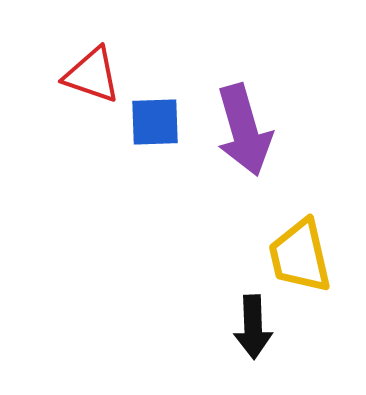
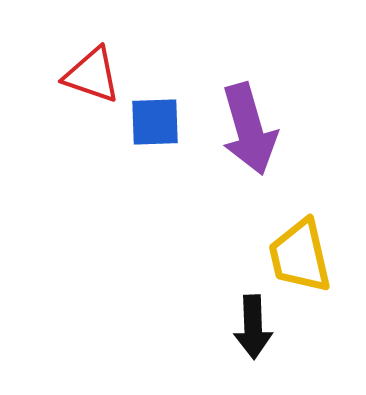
purple arrow: moved 5 px right, 1 px up
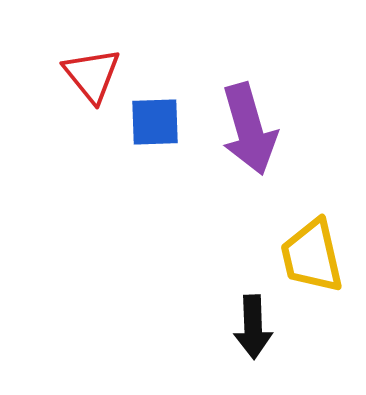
red triangle: rotated 32 degrees clockwise
yellow trapezoid: moved 12 px right
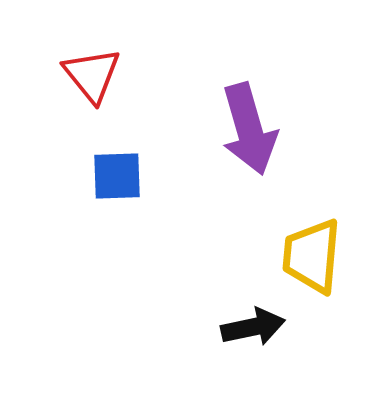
blue square: moved 38 px left, 54 px down
yellow trapezoid: rotated 18 degrees clockwise
black arrow: rotated 100 degrees counterclockwise
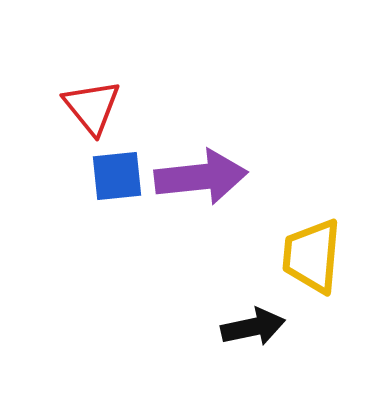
red triangle: moved 32 px down
purple arrow: moved 48 px left, 48 px down; rotated 80 degrees counterclockwise
blue square: rotated 4 degrees counterclockwise
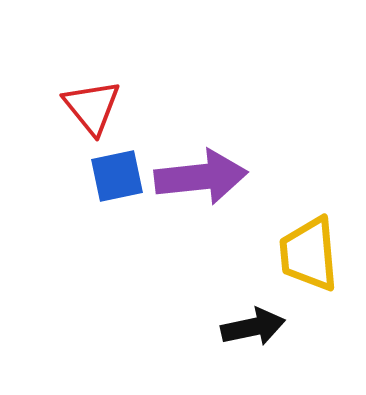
blue square: rotated 6 degrees counterclockwise
yellow trapezoid: moved 3 px left, 2 px up; rotated 10 degrees counterclockwise
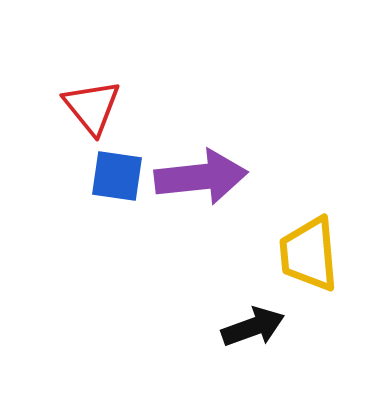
blue square: rotated 20 degrees clockwise
black arrow: rotated 8 degrees counterclockwise
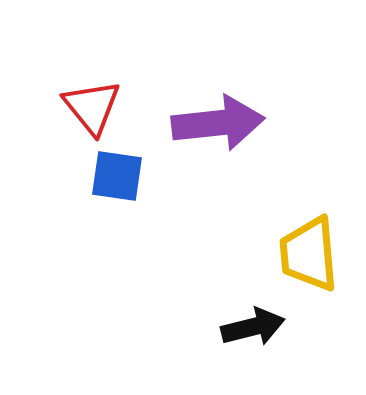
purple arrow: moved 17 px right, 54 px up
black arrow: rotated 6 degrees clockwise
